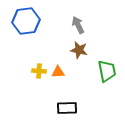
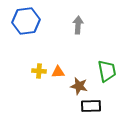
gray arrow: rotated 30 degrees clockwise
brown star: moved 36 px down
black rectangle: moved 24 px right, 2 px up
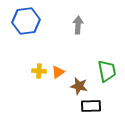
orange triangle: rotated 32 degrees counterclockwise
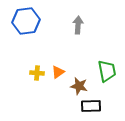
yellow cross: moved 2 px left, 2 px down
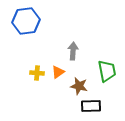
gray arrow: moved 5 px left, 26 px down
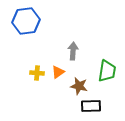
green trapezoid: rotated 20 degrees clockwise
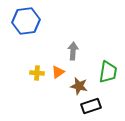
green trapezoid: moved 1 px right, 1 px down
black rectangle: rotated 18 degrees counterclockwise
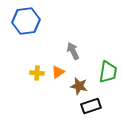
gray arrow: rotated 30 degrees counterclockwise
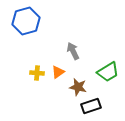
blue hexagon: rotated 8 degrees counterclockwise
green trapezoid: rotated 50 degrees clockwise
brown star: moved 1 px left, 1 px down
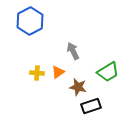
blue hexagon: moved 4 px right; rotated 12 degrees counterclockwise
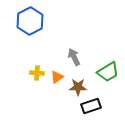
gray arrow: moved 1 px right, 6 px down
orange triangle: moved 1 px left, 5 px down
brown star: rotated 12 degrees counterclockwise
